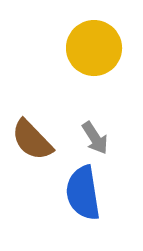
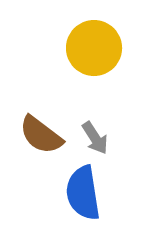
brown semicircle: moved 9 px right, 5 px up; rotated 9 degrees counterclockwise
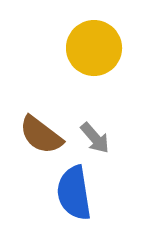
gray arrow: rotated 8 degrees counterclockwise
blue semicircle: moved 9 px left
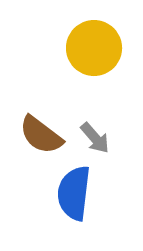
blue semicircle: rotated 16 degrees clockwise
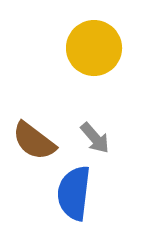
brown semicircle: moved 7 px left, 6 px down
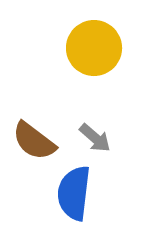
gray arrow: rotated 8 degrees counterclockwise
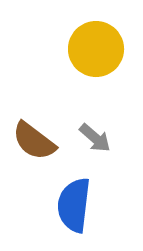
yellow circle: moved 2 px right, 1 px down
blue semicircle: moved 12 px down
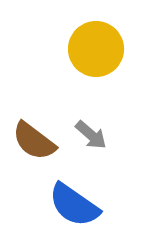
gray arrow: moved 4 px left, 3 px up
blue semicircle: rotated 62 degrees counterclockwise
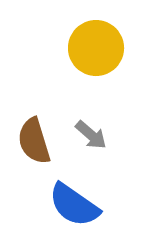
yellow circle: moved 1 px up
brown semicircle: rotated 36 degrees clockwise
